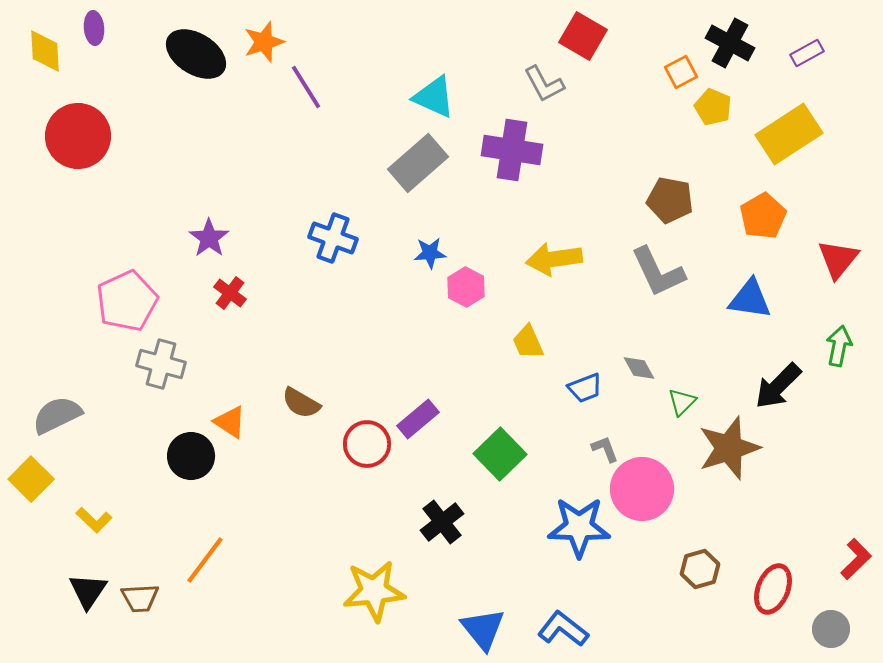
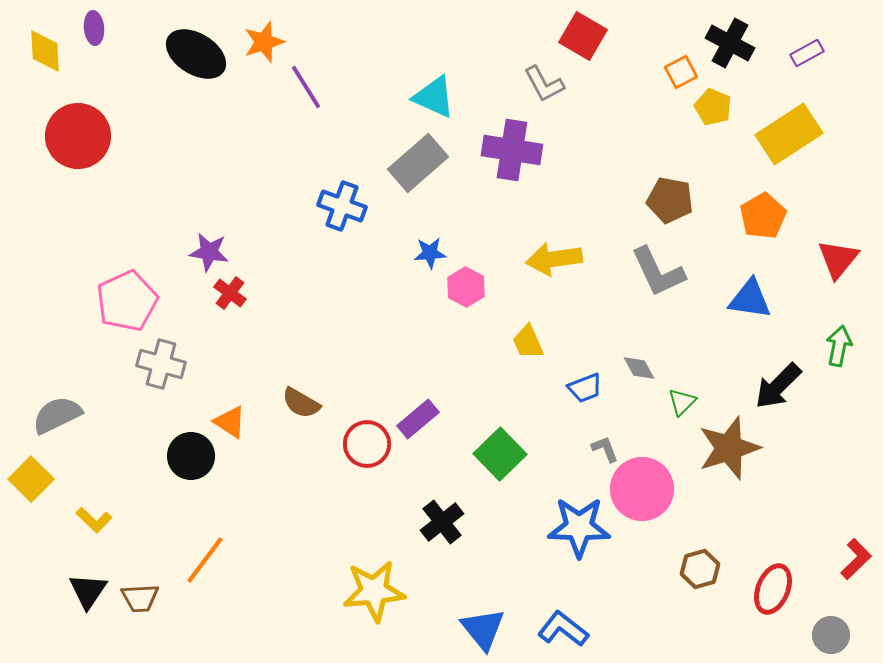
purple star at (209, 238): moved 14 px down; rotated 27 degrees counterclockwise
blue cross at (333, 238): moved 9 px right, 32 px up
gray circle at (831, 629): moved 6 px down
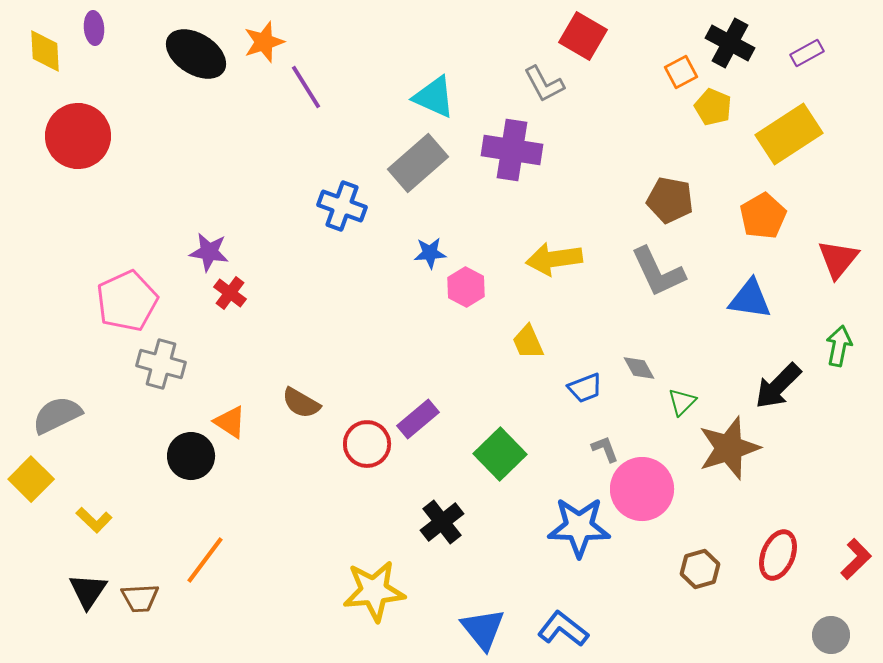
red ellipse at (773, 589): moved 5 px right, 34 px up
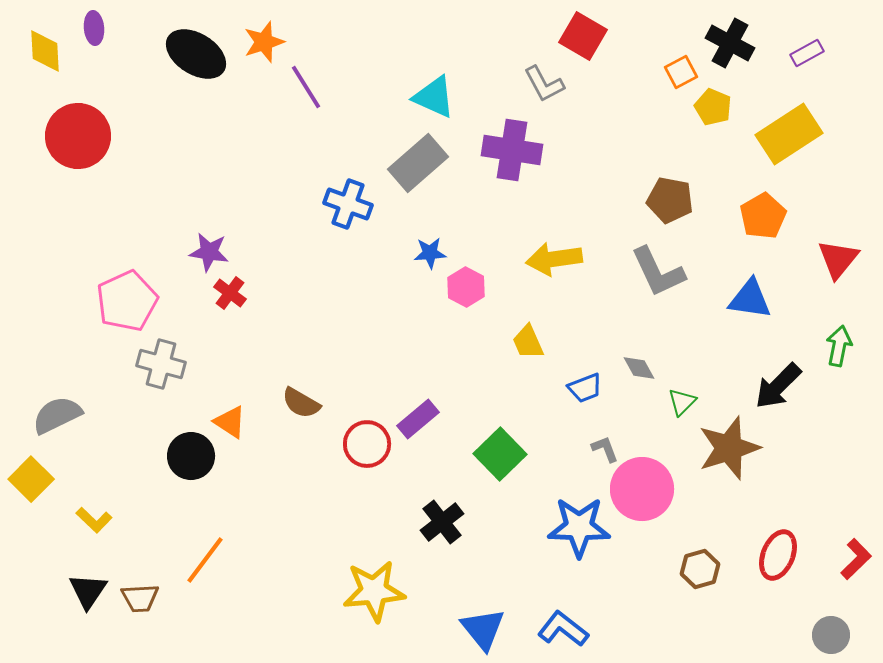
blue cross at (342, 206): moved 6 px right, 2 px up
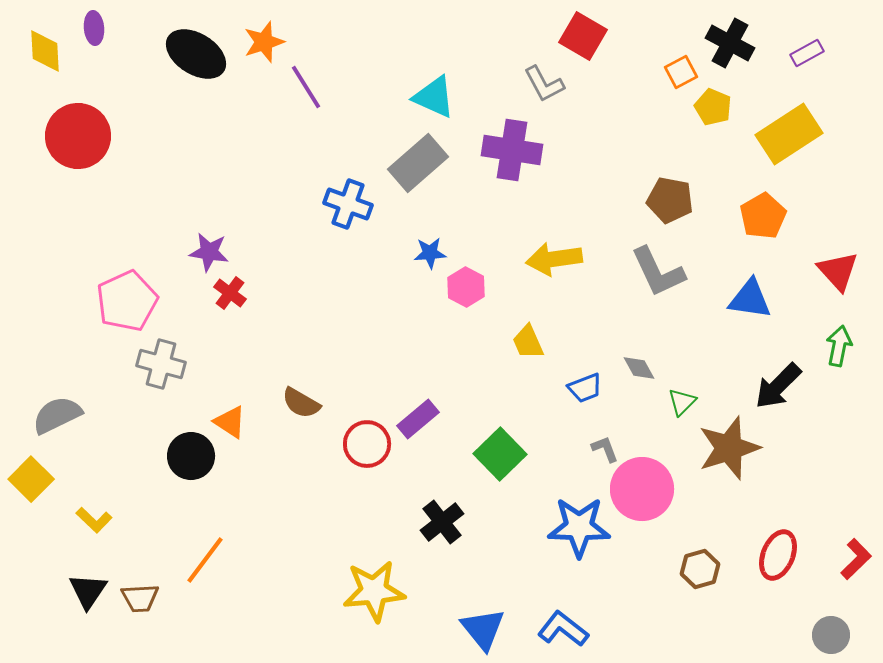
red triangle at (838, 259): moved 12 px down; rotated 21 degrees counterclockwise
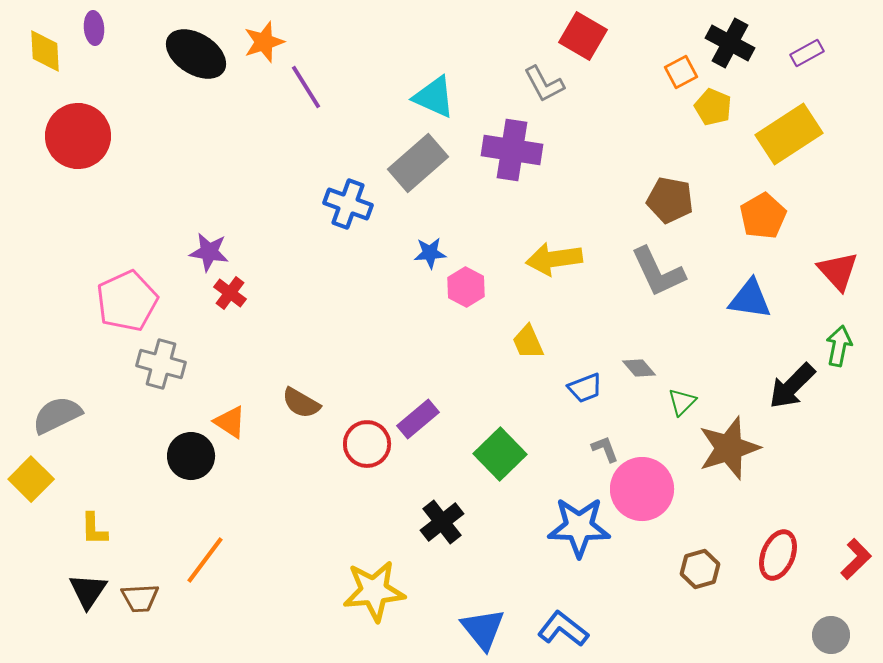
gray diamond at (639, 368): rotated 12 degrees counterclockwise
black arrow at (778, 386): moved 14 px right
yellow L-shape at (94, 520): moved 9 px down; rotated 45 degrees clockwise
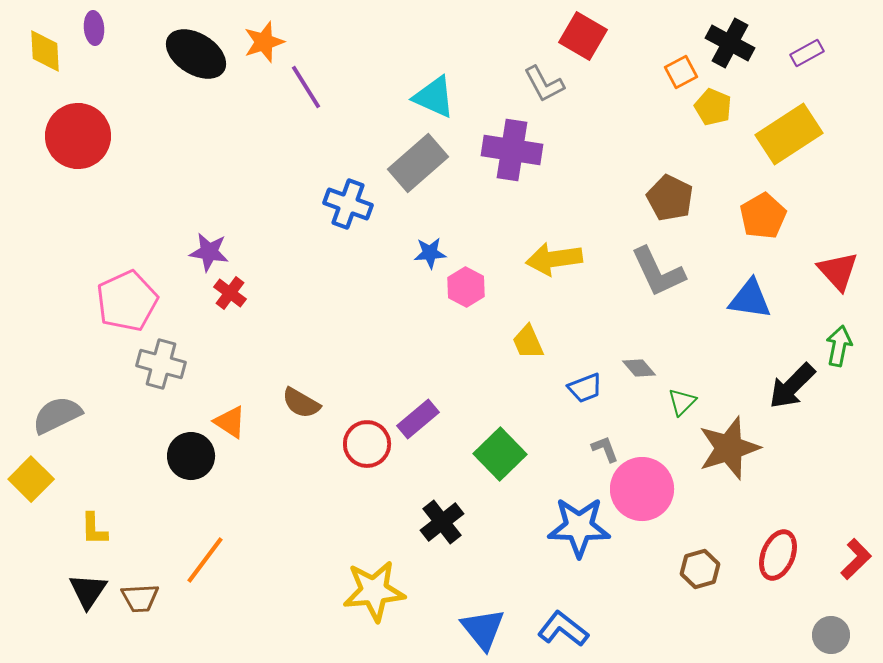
brown pentagon at (670, 200): moved 2 px up; rotated 15 degrees clockwise
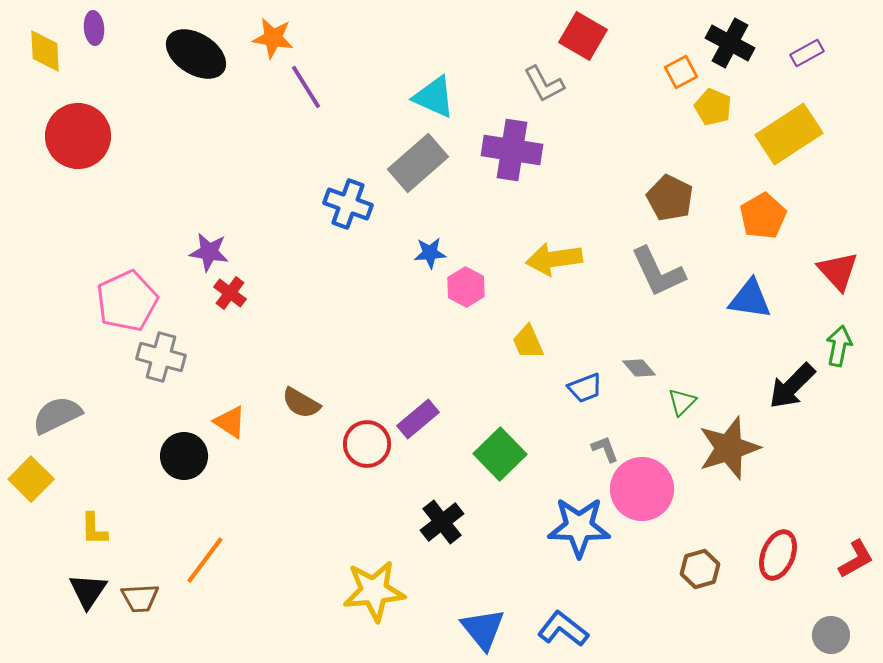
orange star at (264, 42): moved 9 px right, 4 px up; rotated 27 degrees clockwise
gray cross at (161, 364): moved 7 px up
black circle at (191, 456): moved 7 px left
red L-shape at (856, 559): rotated 15 degrees clockwise
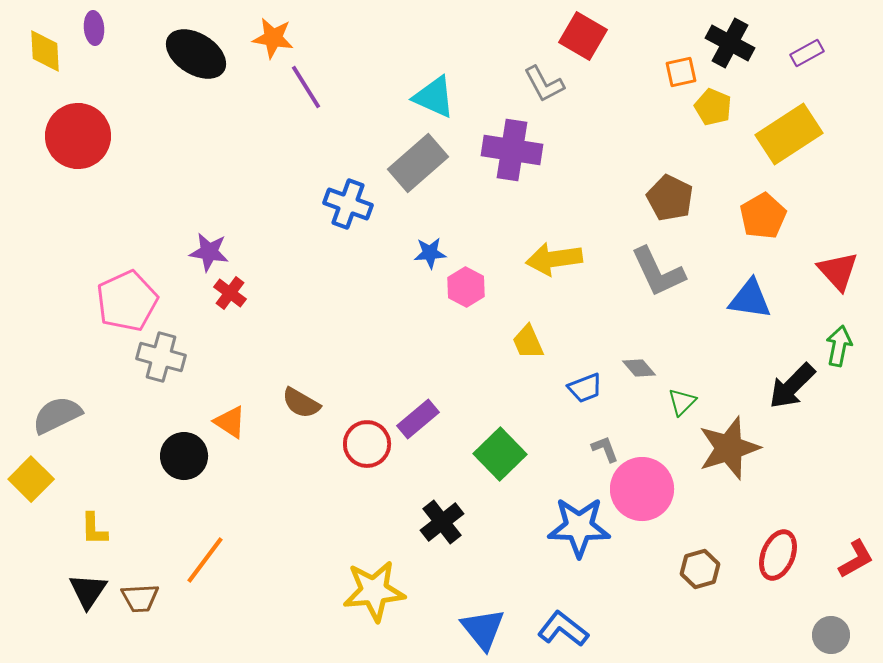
orange square at (681, 72): rotated 16 degrees clockwise
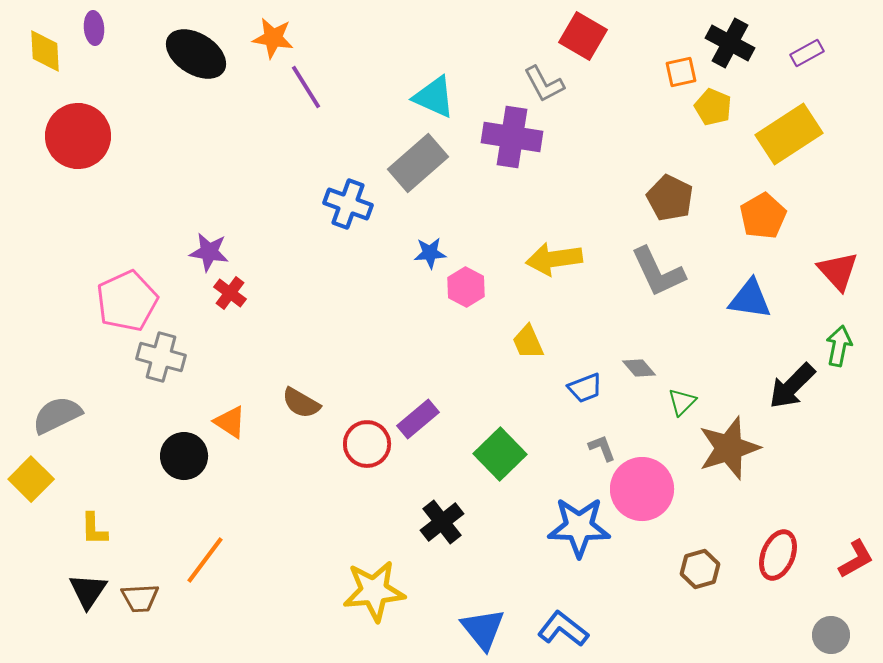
purple cross at (512, 150): moved 13 px up
gray L-shape at (605, 449): moved 3 px left, 1 px up
